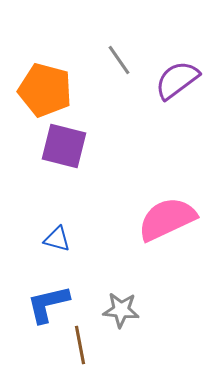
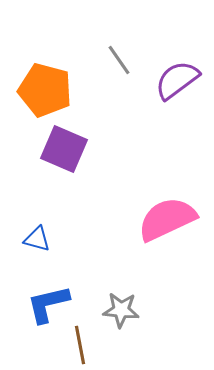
purple square: moved 3 px down; rotated 9 degrees clockwise
blue triangle: moved 20 px left
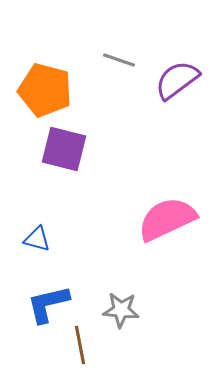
gray line: rotated 36 degrees counterclockwise
purple square: rotated 9 degrees counterclockwise
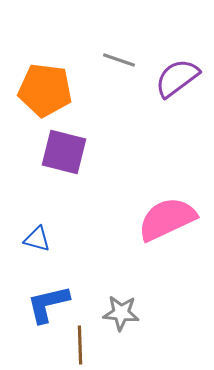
purple semicircle: moved 2 px up
orange pentagon: rotated 8 degrees counterclockwise
purple square: moved 3 px down
gray star: moved 3 px down
brown line: rotated 9 degrees clockwise
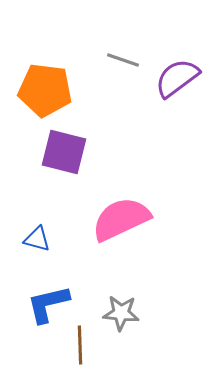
gray line: moved 4 px right
pink semicircle: moved 46 px left
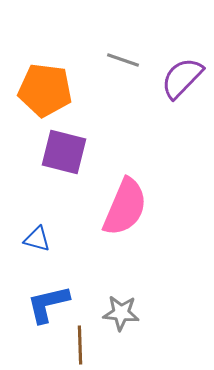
purple semicircle: moved 5 px right; rotated 9 degrees counterclockwise
pink semicircle: moved 4 px right, 12 px up; rotated 138 degrees clockwise
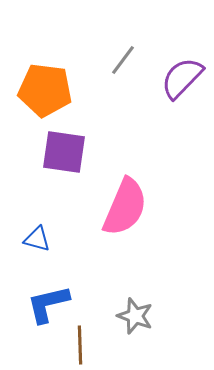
gray line: rotated 72 degrees counterclockwise
purple square: rotated 6 degrees counterclockwise
gray star: moved 14 px right, 3 px down; rotated 15 degrees clockwise
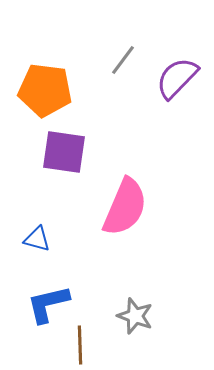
purple semicircle: moved 5 px left
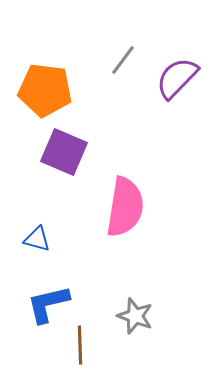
purple square: rotated 15 degrees clockwise
pink semicircle: rotated 14 degrees counterclockwise
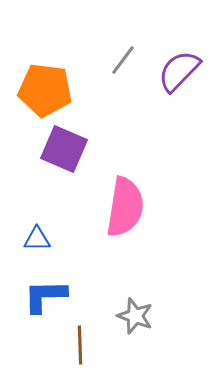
purple semicircle: moved 2 px right, 7 px up
purple square: moved 3 px up
blue triangle: rotated 16 degrees counterclockwise
blue L-shape: moved 3 px left, 8 px up; rotated 12 degrees clockwise
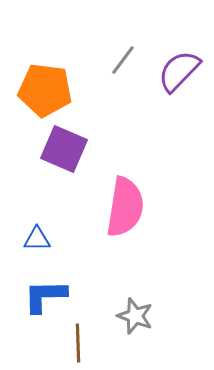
brown line: moved 2 px left, 2 px up
